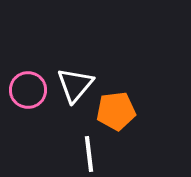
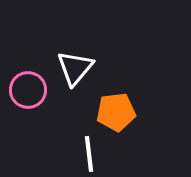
white triangle: moved 17 px up
orange pentagon: moved 1 px down
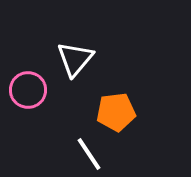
white triangle: moved 9 px up
white line: rotated 27 degrees counterclockwise
